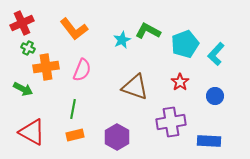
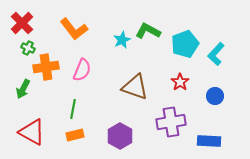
red cross: rotated 20 degrees counterclockwise
green arrow: rotated 90 degrees clockwise
purple hexagon: moved 3 px right, 1 px up
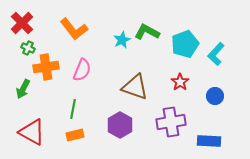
green L-shape: moved 1 px left, 1 px down
purple hexagon: moved 11 px up
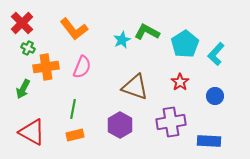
cyan pentagon: rotated 12 degrees counterclockwise
pink semicircle: moved 3 px up
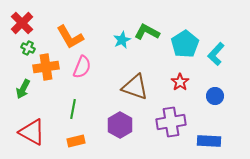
orange L-shape: moved 4 px left, 8 px down; rotated 8 degrees clockwise
orange rectangle: moved 1 px right, 6 px down
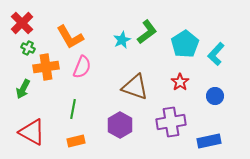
green L-shape: rotated 115 degrees clockwise
blue rectangle: rotated 15 degrees counterclockwise
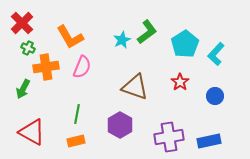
green line: moved 4 px right, 5 px down
purple cross: moved 2 px left, 15 px down
